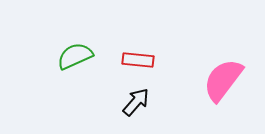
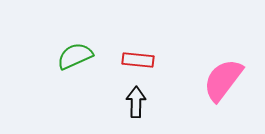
black arrow: rotated 40 degrees counterclockwise
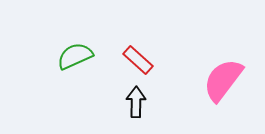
red rectangle: rotated 36 degrees clockwise
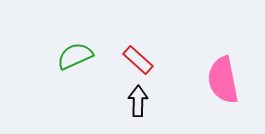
pink semicircle: rotated 48 degrees counterclockwise
black arrow: moved 2 px right, 1 px up
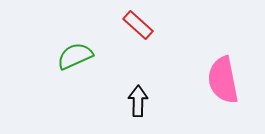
red rectangle: moved 35 px up
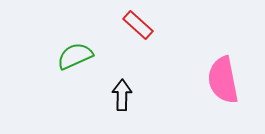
black arrow: moved 16 px left, 6 px up
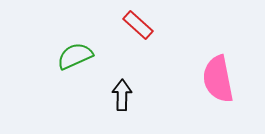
pink semicircle: moved 5 px left, 1 px up
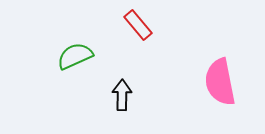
red rectangle: rotated 8 degrees clockwise
pink semicircle: moved 2 px right, 3 px down
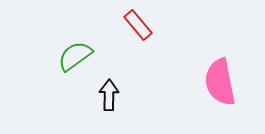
green semicircle: rotated 12 degrees counterclockwise
black arrow: moved 13 px left
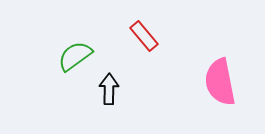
red rectangle: moved 6 px right, 11 px down
black arrow: moved 6 px up
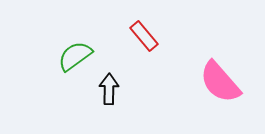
pink semicircle: rotated 30 degrees counterclockwise
